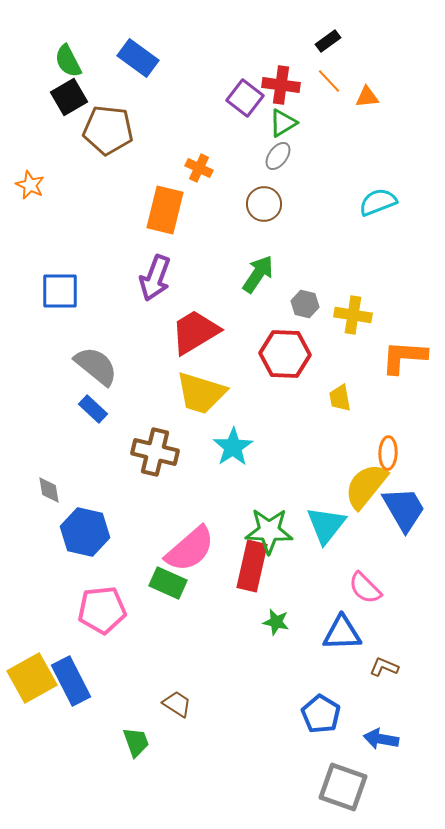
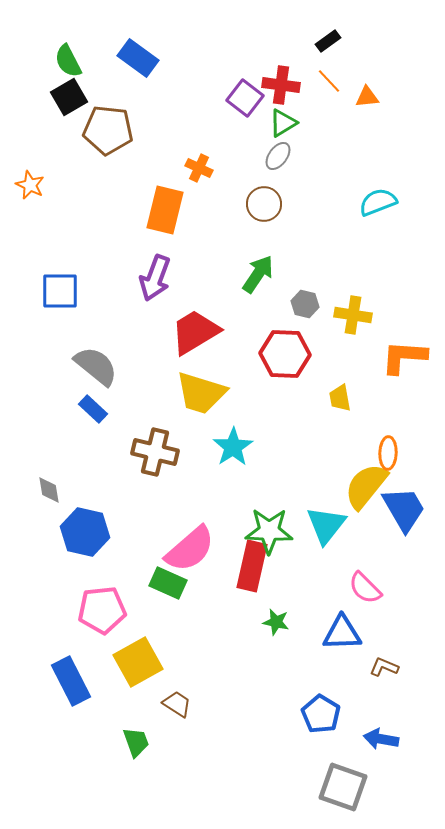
yellow square at (32, 678): moved 106 px right, 16 px up
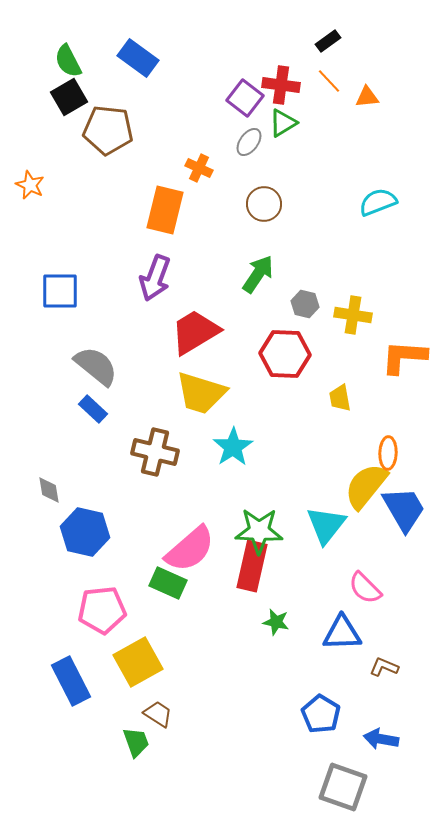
gray ellipse at (278, 156): moved 29 px left, 14 px up
green star at (269, 531): moved 10 px left
brown trapezoid at (177, 704): moved 19 px left, 10 px down
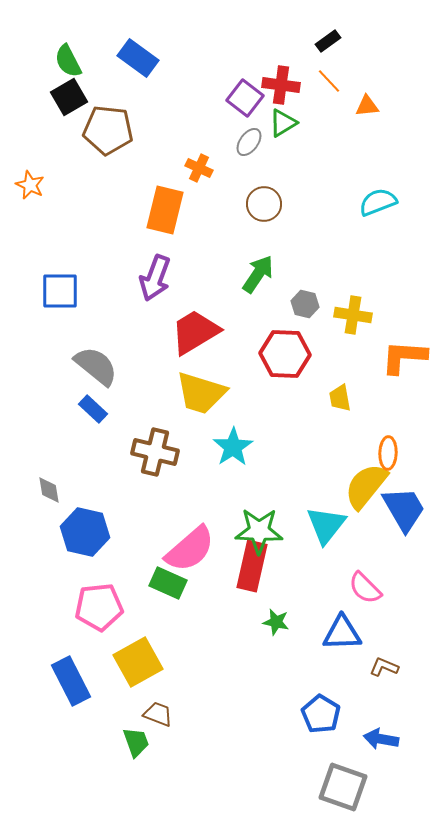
orange triangle at (367, 97): moved 9 px down
pink pentagon at (102, 610): moved 3 px left, 3 px up
brown trapezoid at (158, 714): rotated 12 degrees counterclockwise
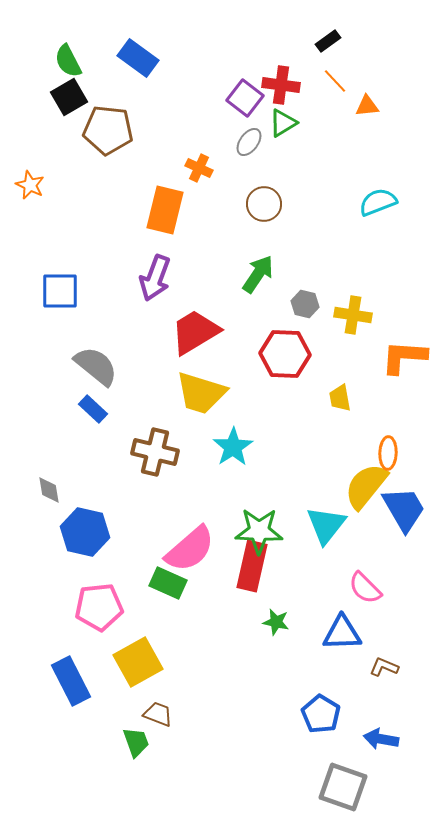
orange line at (329, 81): moved 6 px right
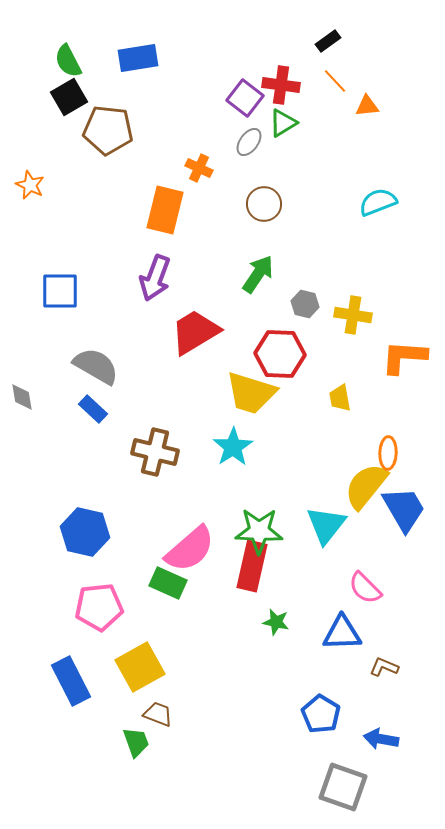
blue rectangle at (138, 58): rotated 45 degrees counterclockwise
red hexagon at (285, 354): moved 5 px left
gray semicircle at (96, 366): rotated 9 degrees counterclockwise
yellow trapezoid at (201, 393): moved 50 px right
gray diamond at (49, 490): moved 27 px left, 93 px up
yellow square at (138, 662): moved 2 px right, 5 px down
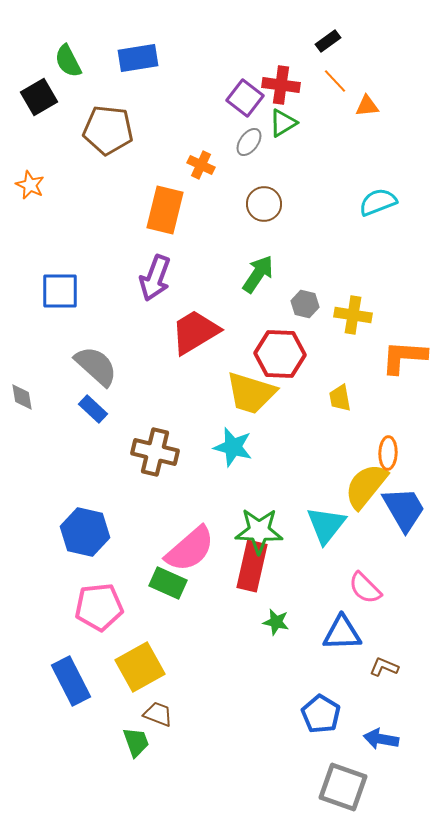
black square at (69, 97): moved 30 px left
orange cross at (199, 168): moved 2 px right, 3 px up
gray semicircle at (96, 366): rotated 12 degrees clockwise
cyan star at (233, 447): rotated 24 degrees counterclockwise
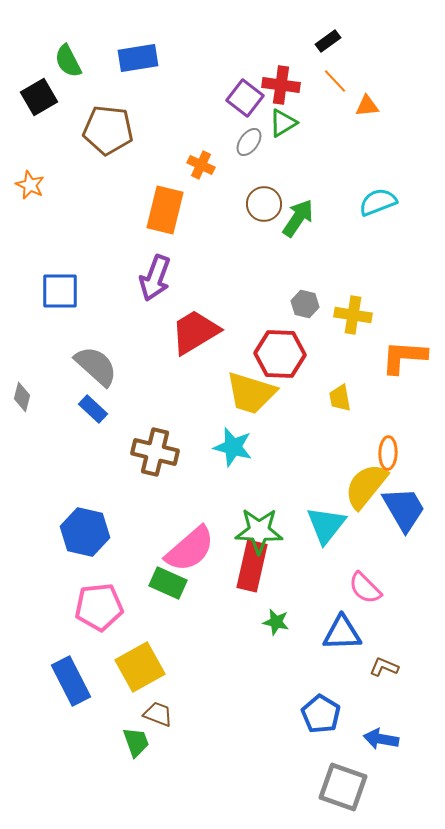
green arrow at (258, 274): moved 40 px right, 56 px up
gray diamond at (22, 397): rotated 24 degrees clockwise
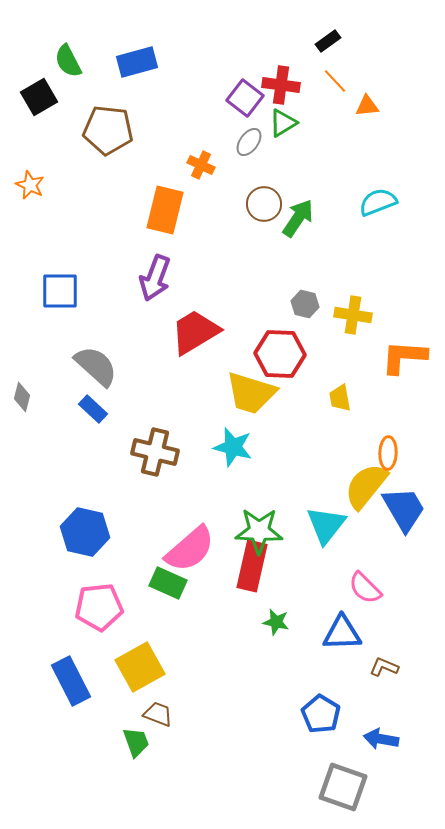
blue rectangle at (138, 58): moved 1 px left, 4 px down; rotated 6 degrees counterclockwise
